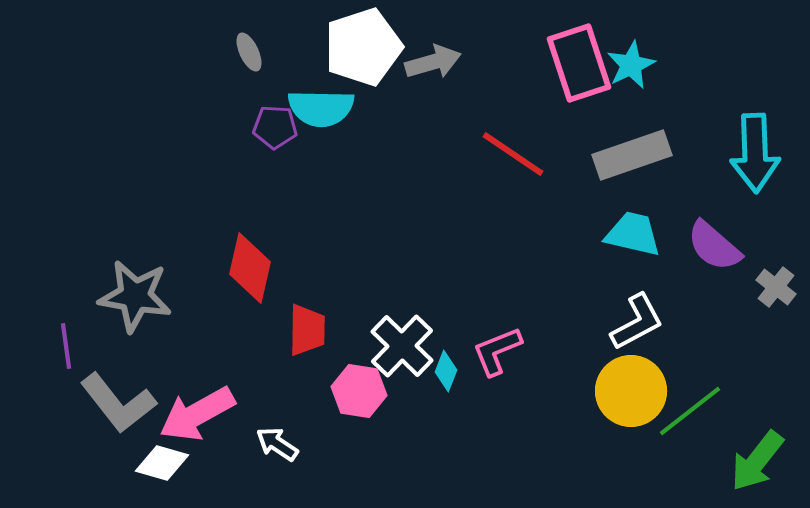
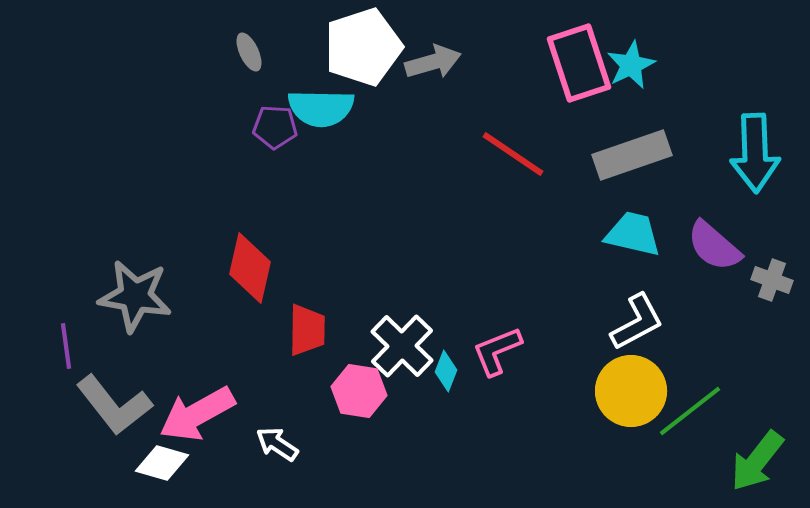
gray cross: moved 4 px left, 7 px up; rotated 18 degrees counterclockwise
gray L-shape: moved 4 px left, 2 px down
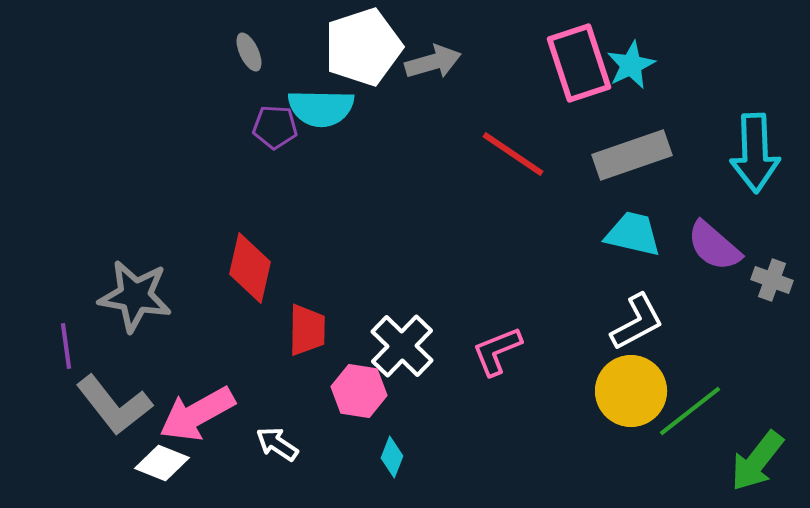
cyan diamond: moved 54 px left, 86 px down
white diamond: rotated 6 degrees clockwise
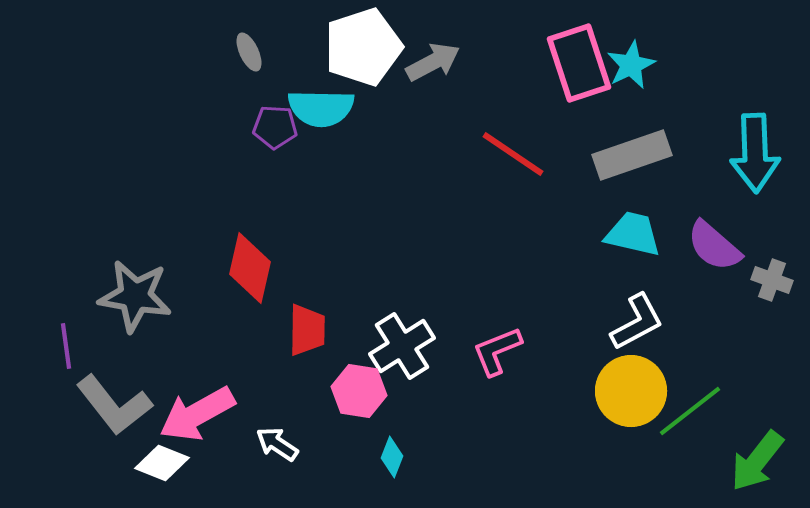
gray arrow: rotated 12 degrees counterclockwise
white cross: rotated 14 degrees clockwise
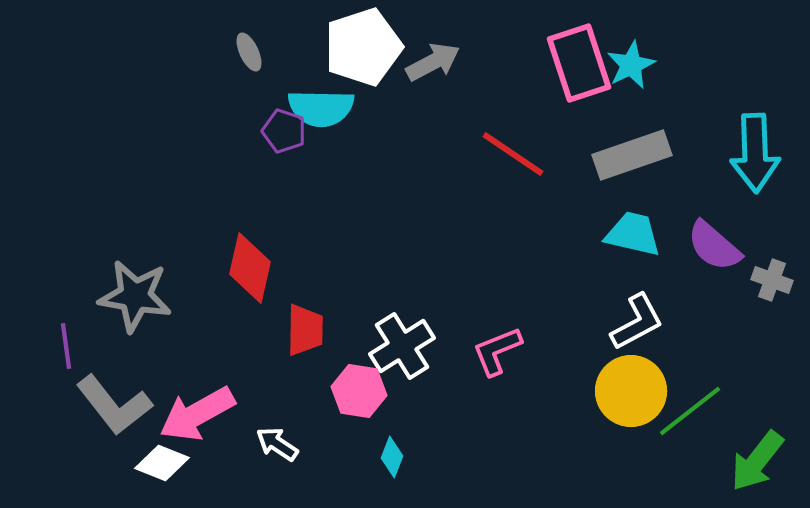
purple pentagon: moved 9 px right, 4 px down; rotated 15 degrees clockwise
red trapezoid: moved 2 px left
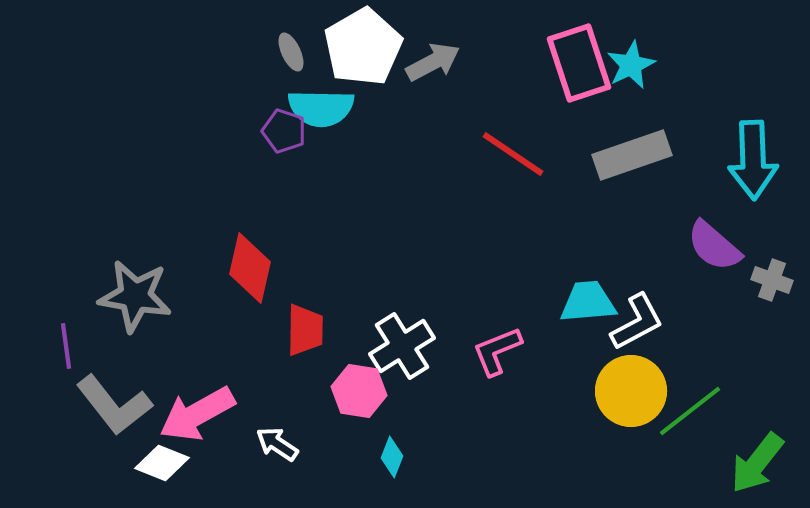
white pentagon: rotated 12 degrees counterclockwise
gray ellipse: moved 42 px right
cyan arrow: moved 2 px left, 7 px down
cyan trapezoid: moved 45 px left, 68 px down; rotated 18 degrees counterclockwise
green arrow: moved 2 px down
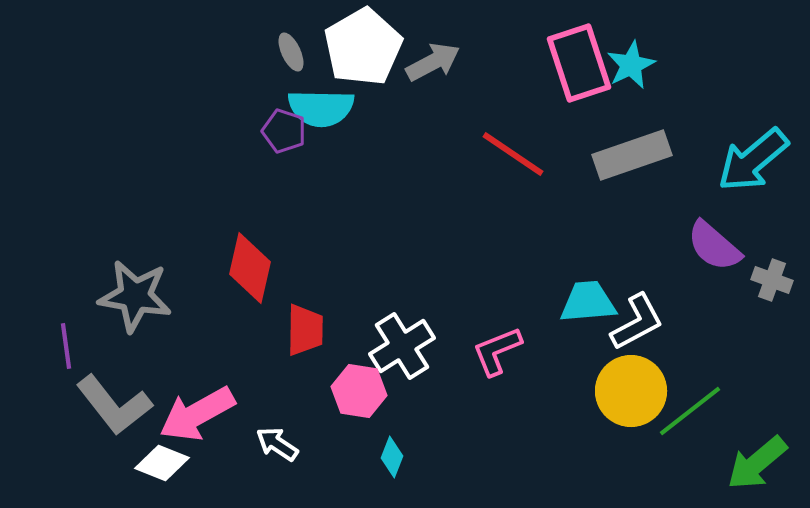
cyan arrow: rotated 52 degrees clockwise
green arrow: rotated 12 degrees clockwise
